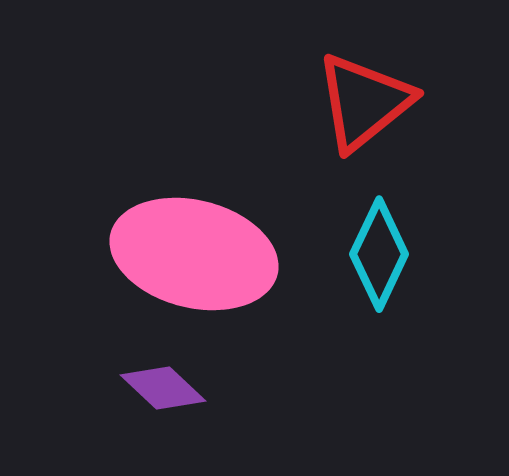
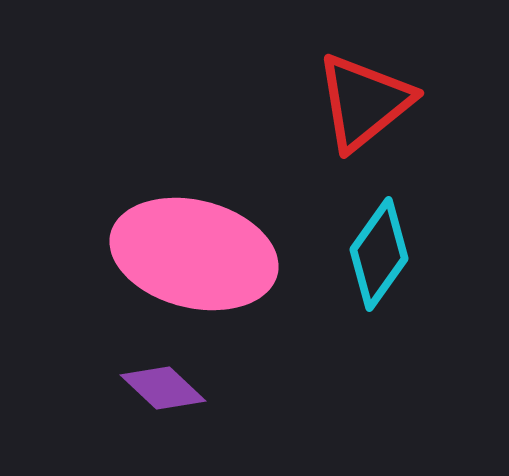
cyan diamond: rotated 10 degrees clockwise
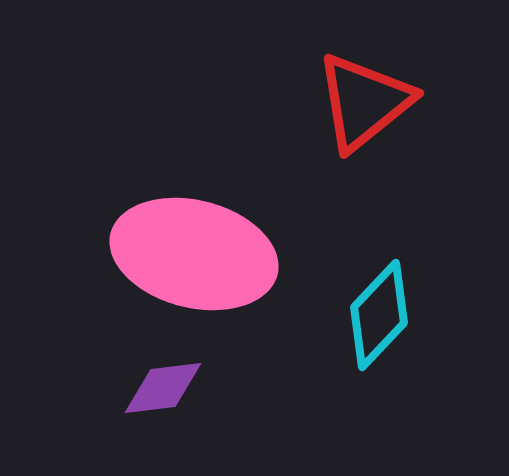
cyan diamond: moved 61 px down; rotated 8 degrees clockwise
purple diamond: rotated 50 degrees counterclockwise
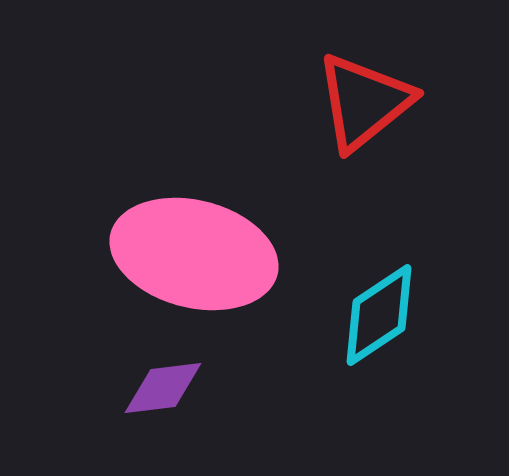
cyan diamond: rotated 13 degrees clockwise
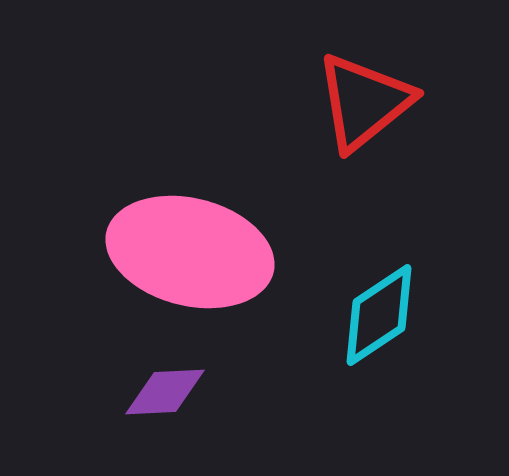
pink ellipse: moved 4 px left, 2 px up
purple diamond: moved 2 px right, 4 px down; rotated 4 degrees clockwise
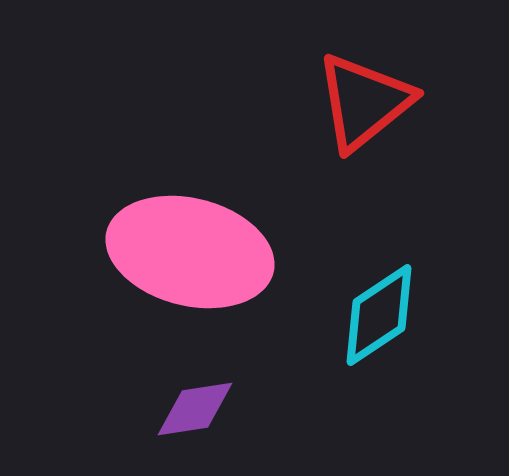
purple diamond: moved 30 px right, 17 px down; rotated 6 degrees counterclockwise
